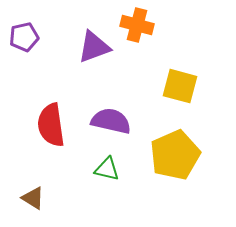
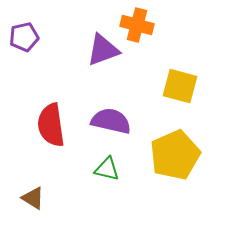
purple triangle: moved 9 px right, 3 px down
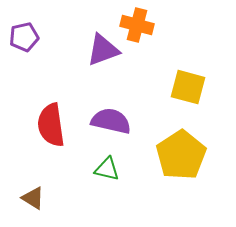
yellow square: moved 8 px right, 1 px down
yellow pentagon: moved 6 px right; rotated 9 degrees counterclockwise
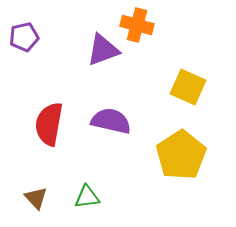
yellow square: rotated 9 degrees clockwise
red semicircle: moved 2 px left, 1 px up; rotated 18 degrees clockwise
green triangle: moved 20 px left, 28 px down; rotated 20 degrees counterclockwise
brown triangle: moved 3 px right; rotated 15 degrees clockwise
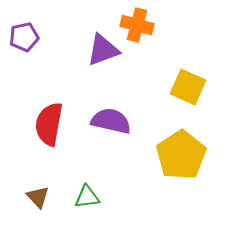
brown triangle: moved 2 px right, 1 px up
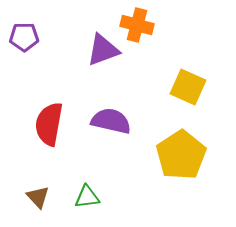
purple pentagon: rotated 12 degrees clockwise
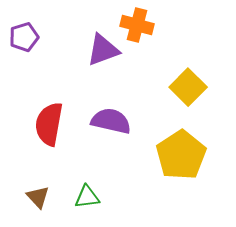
purple pentagon: rotated 16 degrees counterclockwise
yellow square: rotated 21 degrees clockwise
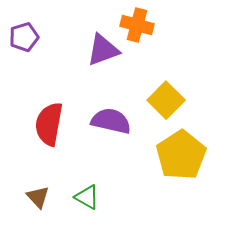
yellow square: moved 22 px left, 13 px down
green triangle: rotated 36 degrees clockwise
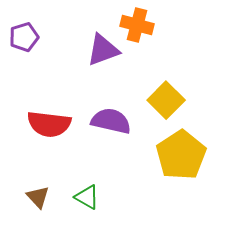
red semicircle: rotated 93 degrees counterclockwise
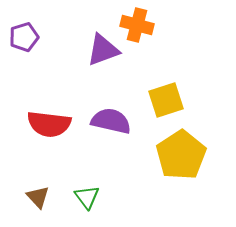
yellow square: rotated 27 degrees clockwise
green triangle: rotated 24 degrees clockwise
